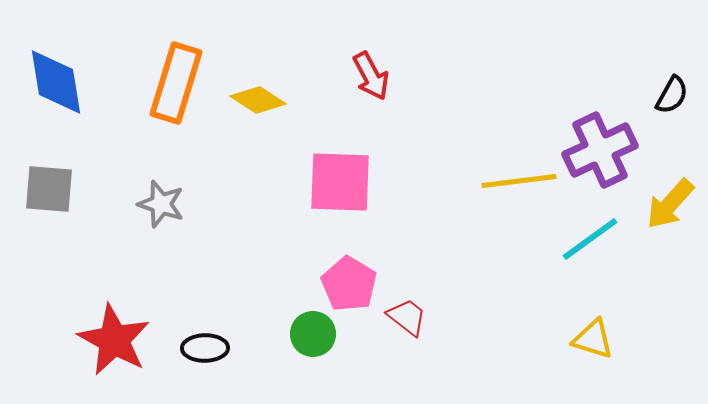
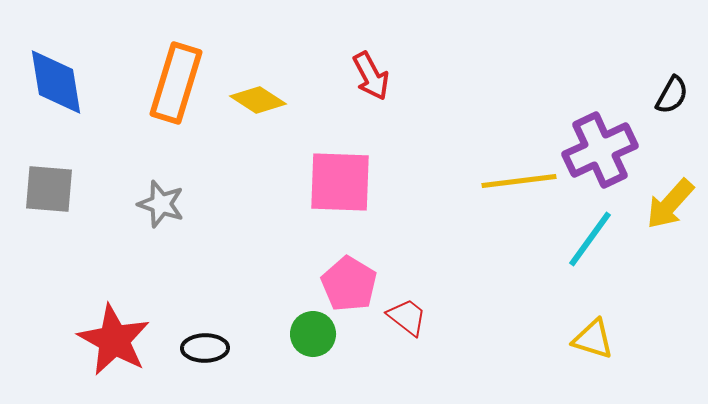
cyan line: rotated 18 degrees counterclockwise
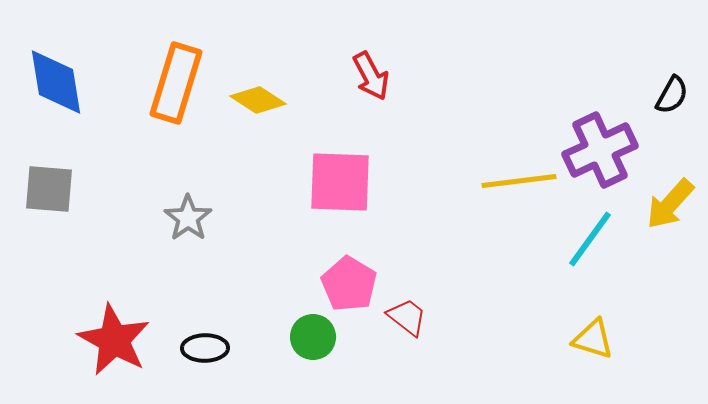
gray star: moved 27 px right, 14 px down; rotated 18 degrees clockwise
green circle: moved 3 px down
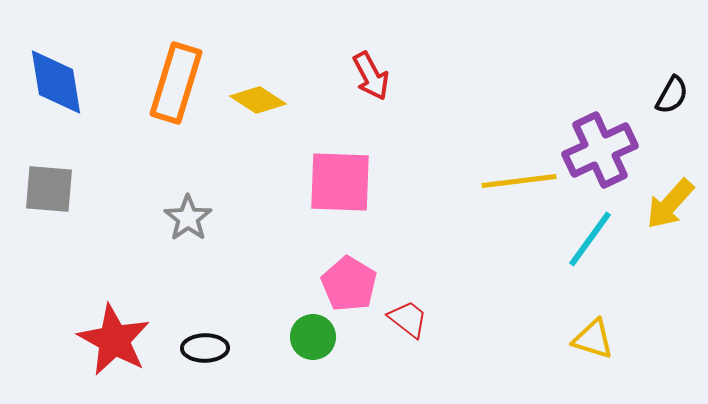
red trapezoid: moved 1 px right, 2 px down
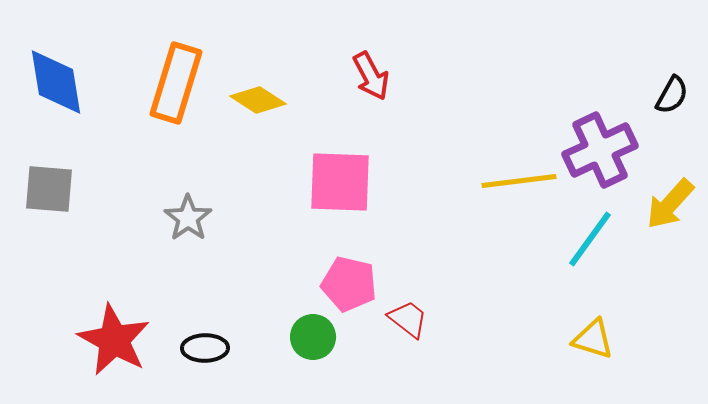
pink pentagon: rotated 18 degrees counterclockwise
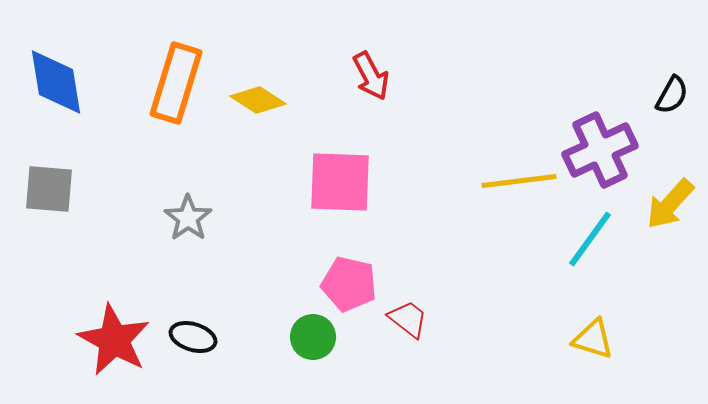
black ellipse: moved 12 px left, 11 px up; rotated 18 degrees clockwise
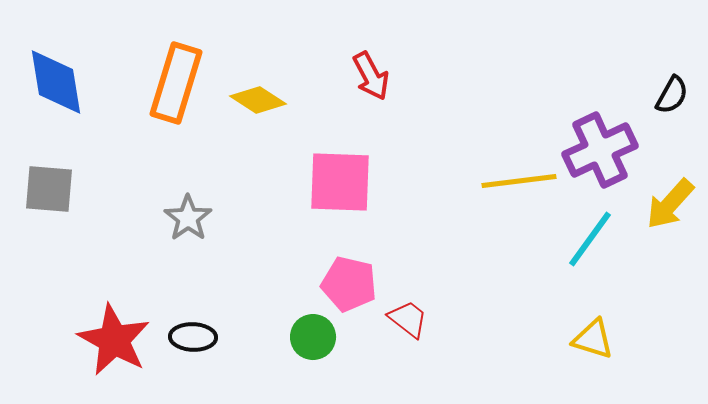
black ellipse: rotated 15 degrees counterclockwise
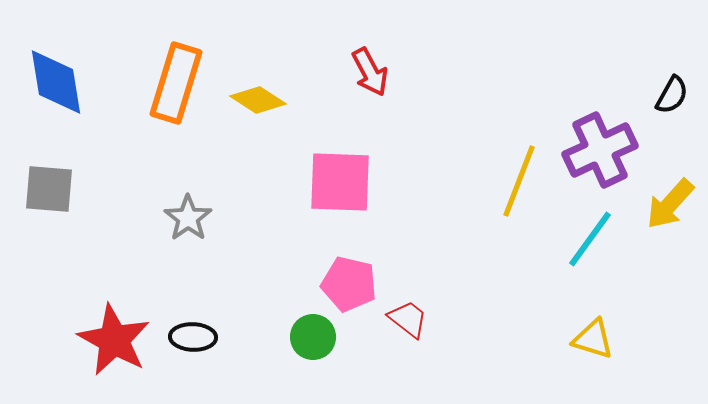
red arrow: moved 1 px left, 4 px up
yellow line: rotated 62 degrees counterclockwise
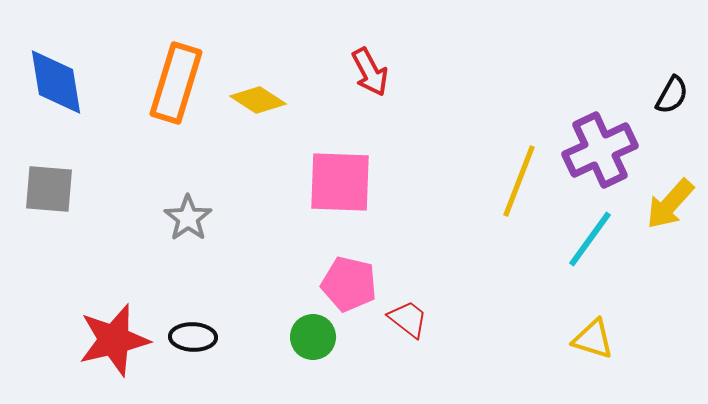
red star: rotated 30 degrees clockwise
